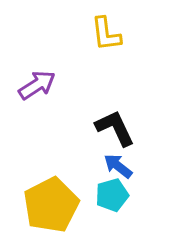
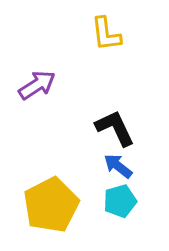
cyan pentagon: moved 8 px right, 6 px down
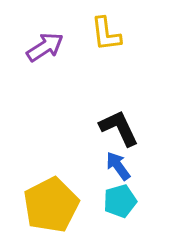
purple arrow: moved 8 px right, 38 px up
black L-shape: moved 4 px right
blue arrow: rotated 16 degrees clockwise
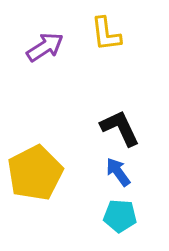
black L-shape: moved 1 px right
blue arrow: moved 6 px down
cyan pentagon: moved 15 px down; rotated 20 degrees clockwise
yellow pentagon: moved 16 px left, 32 px up
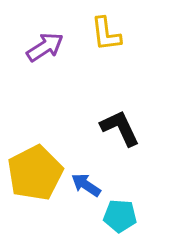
blue arrow: moved 32 px left, 13 px down; rotated 20 degrees counterclockwise
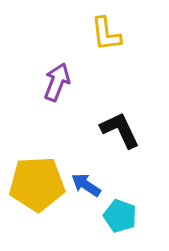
purple arrow: moved 12 px right, 35 px down; rotated 36 degrees counterclockwise
black L-shape: moved 2 px down
yellow pentagon: moved 2 px right, 11 px down; rotated 24 degrees clockwise
cyan pentagon: rotated 16 degrees clockwise
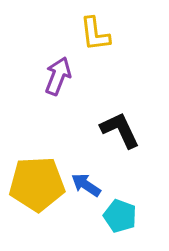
yellow L-shape: moved 11 px left
purple arrow: moved 1 px right, 6 px up
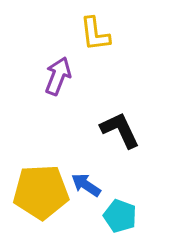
yellow pentagon: moved 4 px right, 8 px down
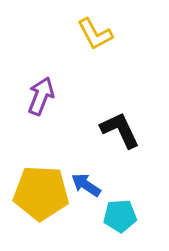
yellow L-shape: rotated 21 degrees counterclockwise
purple arrow: moved 17 px left, 20 px down
yellow pentagon: moved 1 px down; rotated 6 degrees clockwise
cyan pentagon: rotated 24 degrees counterclockwise
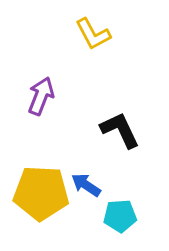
yellow L-shape: moved 2 px left
